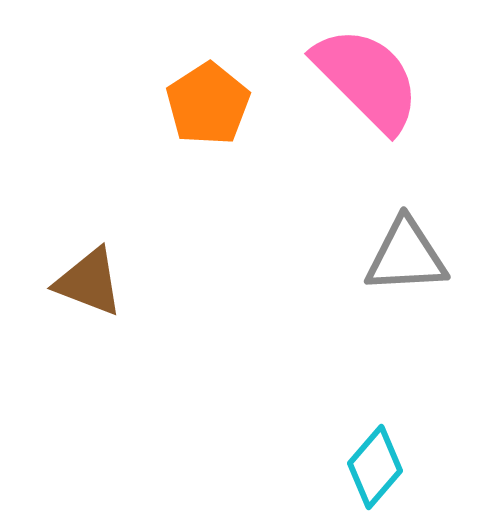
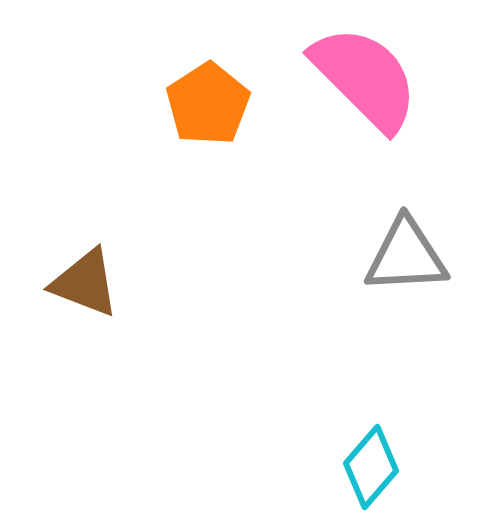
pink semicircle: moved 2 px left, 1 px up
brown triangle: moved 4 px left, 1 px down
cyan diamond: moved 4 px left
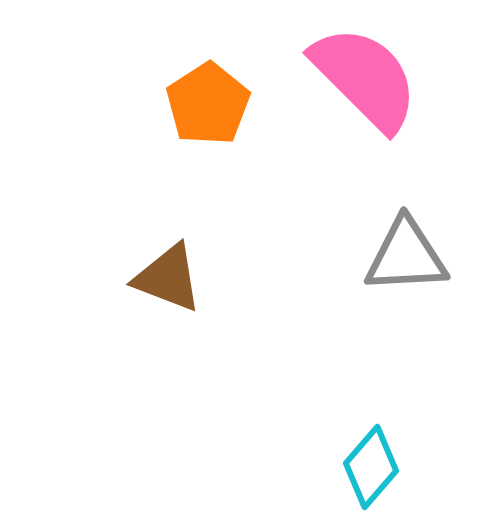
brown triangle: moved 83 px right, 5 px up
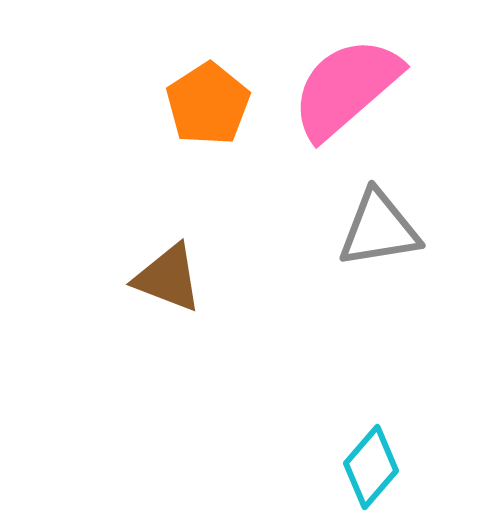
pink semicircle: moved 19 px left, 10 px down; rotated 86 degrees counterclockwise
gray triangle: moved 27 px left, 27 px up; rotated 6 degrees counterclockwise
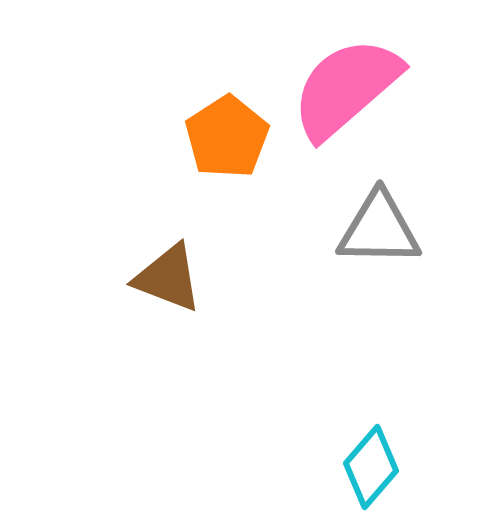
orange pentagon: moved 19 px right, 33 px down
gray triangle: rotated 10 degrees clockwise
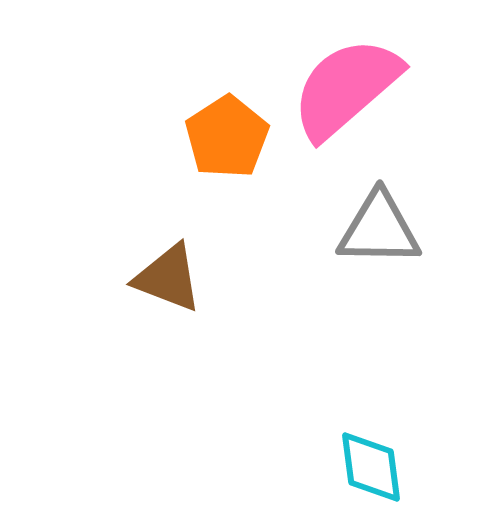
cyan diamond: rotated 48 degrees counterclockwise
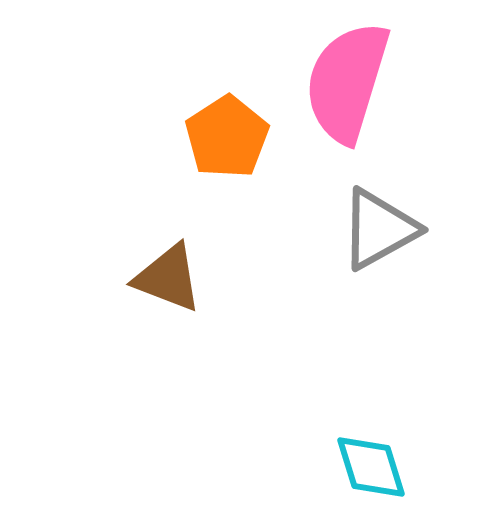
pink semicircle: moved 1 px right, 6 px up; rotated 32 degrees counterclockwise
gray triangle: rotated 30 degrees counterclockwise
cyan diamond: rotated 10 degrees counterclockwise
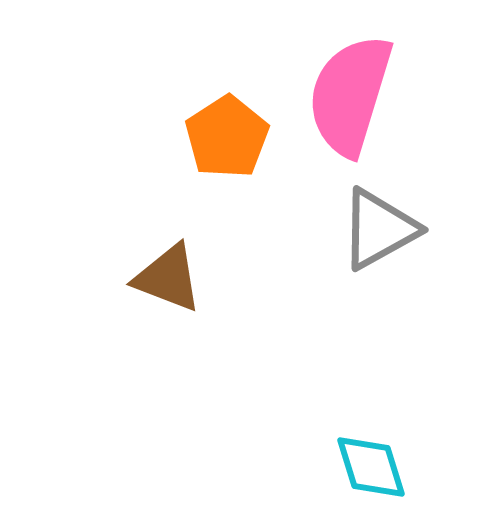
pink semicircle: moved 3 px right, 13 px down
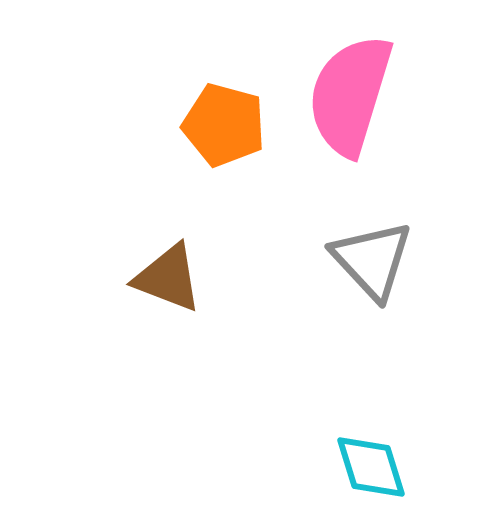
orange pentagon: moved 3 px left, 12 px up; rotated 24 degrees counterclockwise
gray triangle: moved 7 px left, 31 px down; rotated 44 degrees counterclockwise
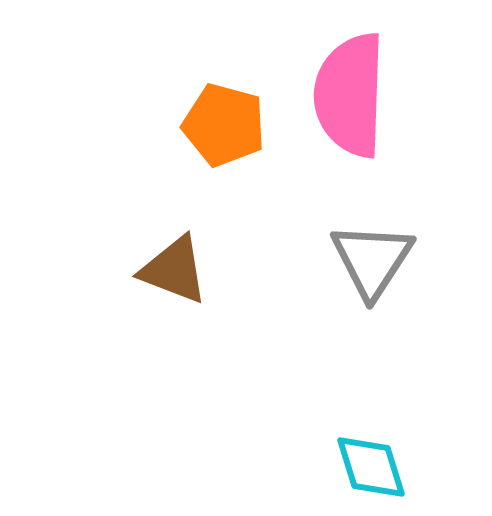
pink semicircle: rotated 15 degrees counterclockwise
gray triangle: rotated 16 degrees clockwise
brown triangle: moved 6 px right, 8 px up
